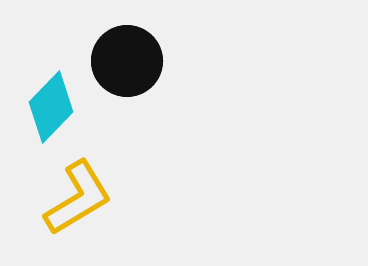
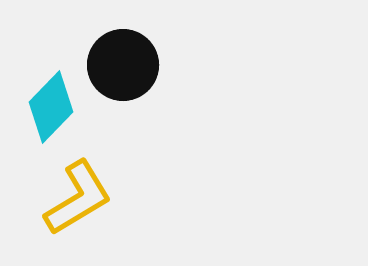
black circle: moved 4 px left, 4 px down
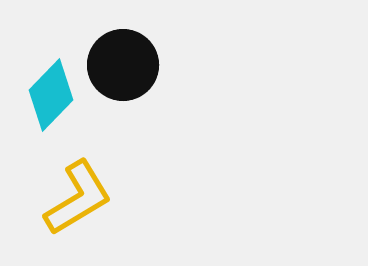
cyan diamond: moved 12 px up
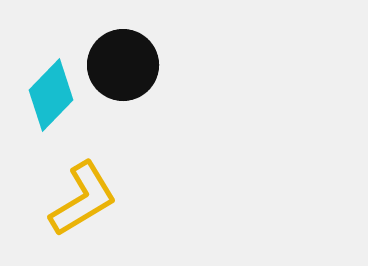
yellow L-shape: moved 5 px right, 1 px down
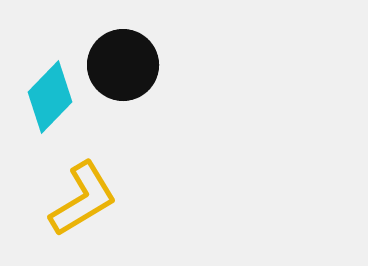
cyan diamond: moved 1 px left, 2 px down
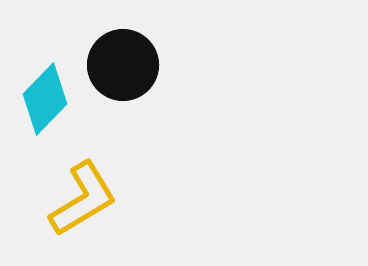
cyan diamond: moved 5 px left, 2 px down
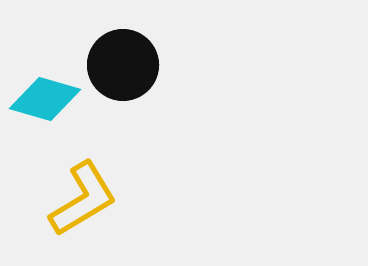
cyan diamond: rotated 62 degrees clockwise
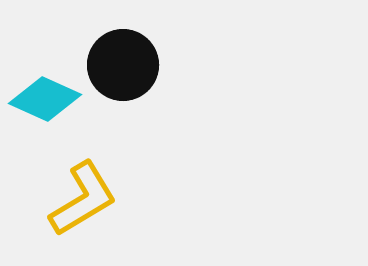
cyan diamond: rotated 8 degrees clockwise
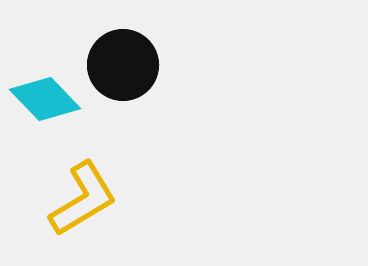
cyan diamond: rotated 22 degrees clockwise
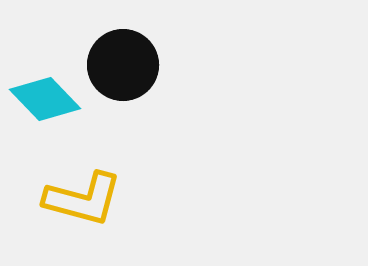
yellow L-shape: rotated 46 degrees clockwise
